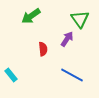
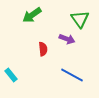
green arrow: moved 1 px right, 1 px up
purple arrow: rotated 77 degrees clockwise
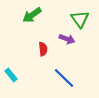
blue line: moved 8 px left, 3 px down; rotated 15 degrees clockwise
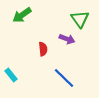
green arrow: moved 10 px left
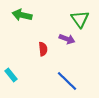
green arrow: rotated 48 degrees clockwise
blue line: moved 3 px right, 3 px down
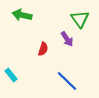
purple arrow: rotated 35 degrees clockwise
red semicircle: rotated 24 degrees clockwise
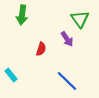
green arrow: rotated 96 degrees counterclockwise
red semicircle: moved 2 px left
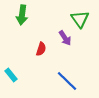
purple arrow: moved 2 px left, 1 px up
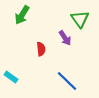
green arrow: rotated 24 degrees clockwise
red semicircle: rotated 24 degrees counterclockwise
cyan rectangle: moved 2 px down; rotated 16 degrees counterclockwise
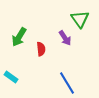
green arrow: moved 3 px left, 22 px down
blue line: moved 2 px down; rotated 15 degrees clockwise
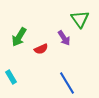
purple arrow: moved 1 px left
red semicircle: rotated 72 degrees clockwise
cyan rectangle: rotated 24 degrees clockwise
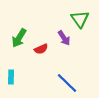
green arrow: moved 1 px down
cyan rectangle: rotated 32 degrees clockwise
blue line: rotated 15 degrees counterclockwise
